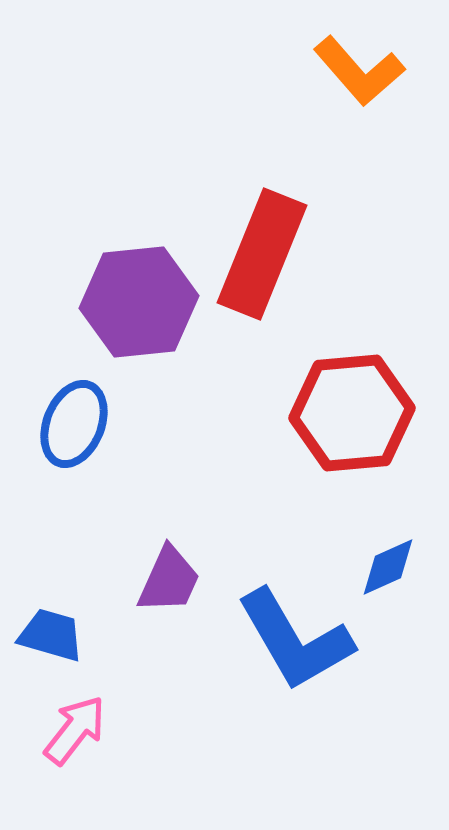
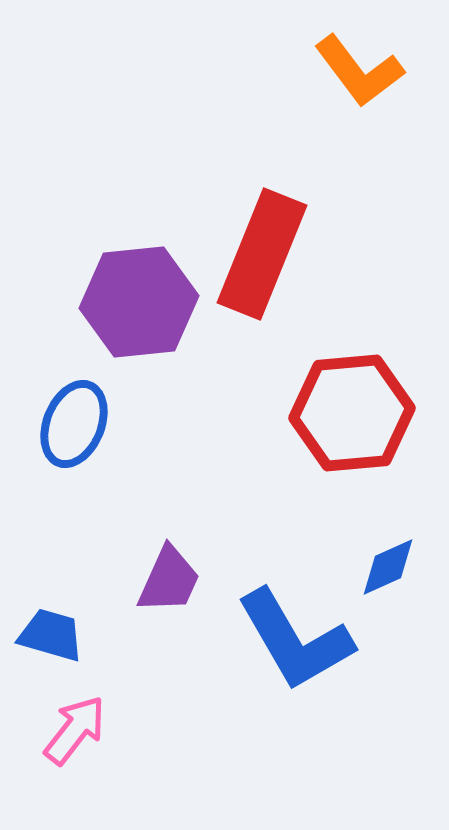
orange L-shape: rotated 4 degrees clockwise
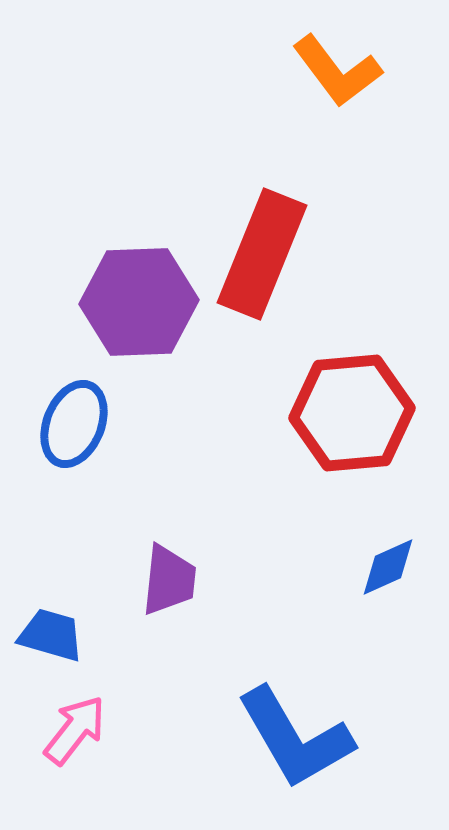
orange L-shape: moved 22 px left
purple hexagon: rotated 4 degrees clockwise
purple trapezoid: rotated 18 degrees counterclockwise
blue L-shape: moved 98 px down
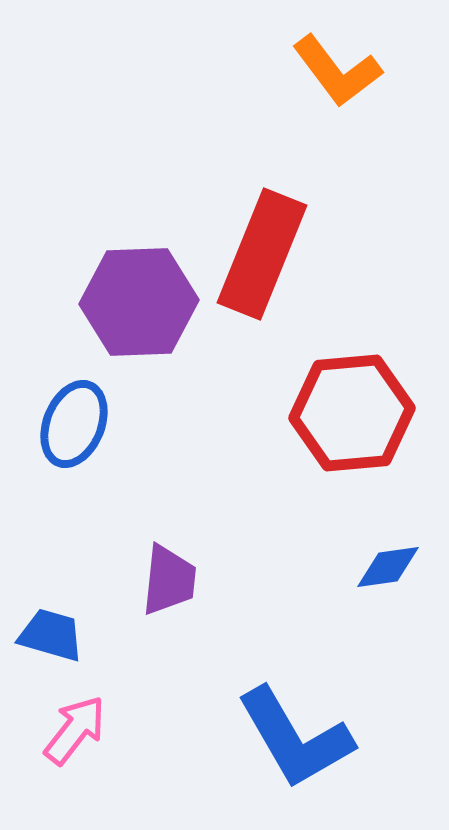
blue diamond: rotated 16 degrees clockwise
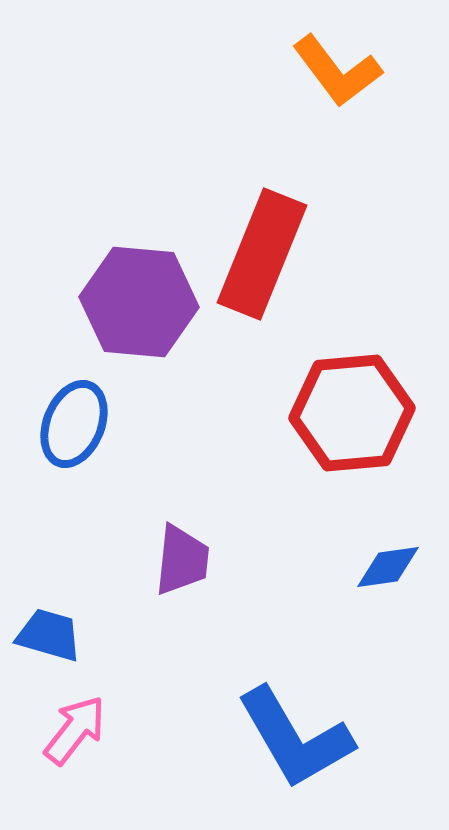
purple hexagon: rotated 7 degrees clockwise
purple trapezoid: moved 13 px right, 20 px up
blue trapezoid: moved 2 px left
